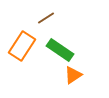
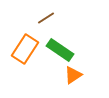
orange rectangle: moved 3 px right, 3 px down
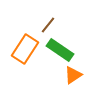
brown line: moved 2 px right, 7 px down; rotated 18 degrees counterclockwise
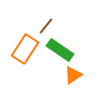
brown line: moved 2 px left, 1 px down
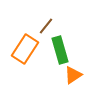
green rectangle: rotated 40 degrees clockwise
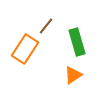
green rectangle: moved 17 px right, 8 px up
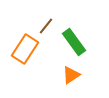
green rectangle: moved 3 px left; rotated 20 degrees counterclockwise
orange triangle: moved 2 px left
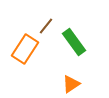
orange triangle: moved 9 px down
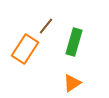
green rectangle: rotated 52 degrees clockwise
orange triangle: moved 1 px right, 1 px up
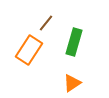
brown line: moved 3 px up
orange rectangle: moved 4 px right, 1 px down
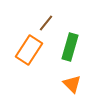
green rectangle: moved 4 px left, 5 px down
orange triangle: moved 1 px down; rotated 42 degrees counterclockwise
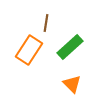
brown line: rotated 30 degrees counterclockwise
green rectangle: rotated 32 degrees clockwise
